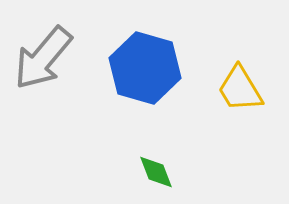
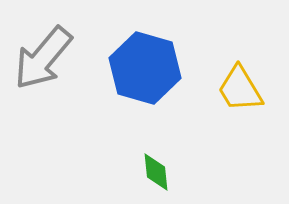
green diamond: rotated 15 degrees clockwise
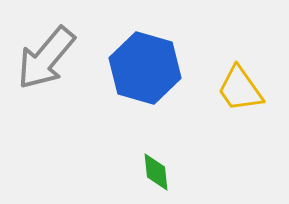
gray arrow: moved 3 px right
yellow trapezoid: rotated 4 degrees counterclockwise
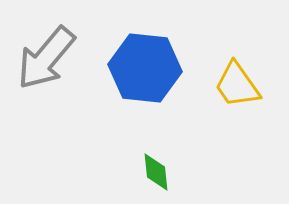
blue hexagon: rotated 10 degrees counterclockwise
yellow trapezoid: moved 3 px left, 4 px up
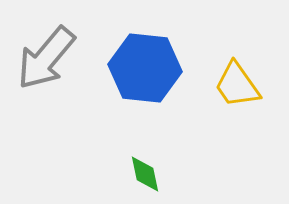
green diamond: moved 11 px left, 2 px down; rotated 6 degrees counterclockwise
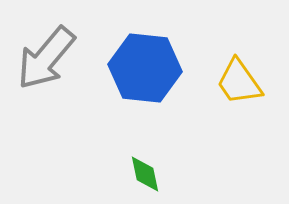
yellow trapezoid: moved 2 px right, 3 px up
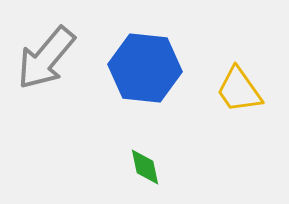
yellow trapezoid: moved 8 px down
green diamond: moved 7 px up
